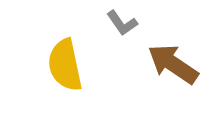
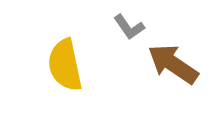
gray L-shape: moved 7 px right, 4 px down
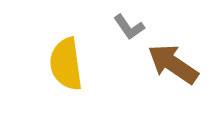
yellow semicircle: moved 1 px right, 1 px up; rotated 4 degrees clockwise
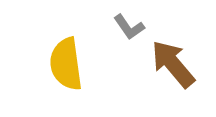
brown arrow: rotated 16 degrees clockwise
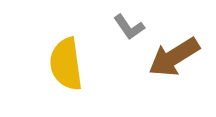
brown arrow: moved 1 px right, 7 px up; rotated 82 degrees counterclockwise
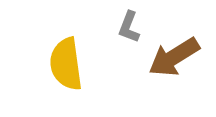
gray L-shape: rotated 56 degrees clockwise
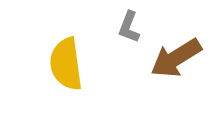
brown arrow: moved 2 px right, 1 px down
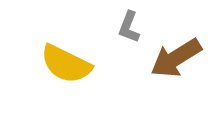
yellow semicircle: rotated 56 degrees counterclockwise
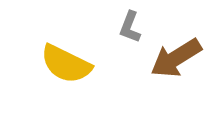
gray L-shape: moved 1 px right
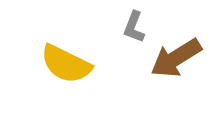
gray L-shape: moved 4 px right
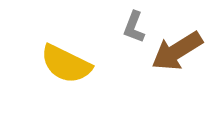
brown arrow: moved 1 px right, 7 px up
